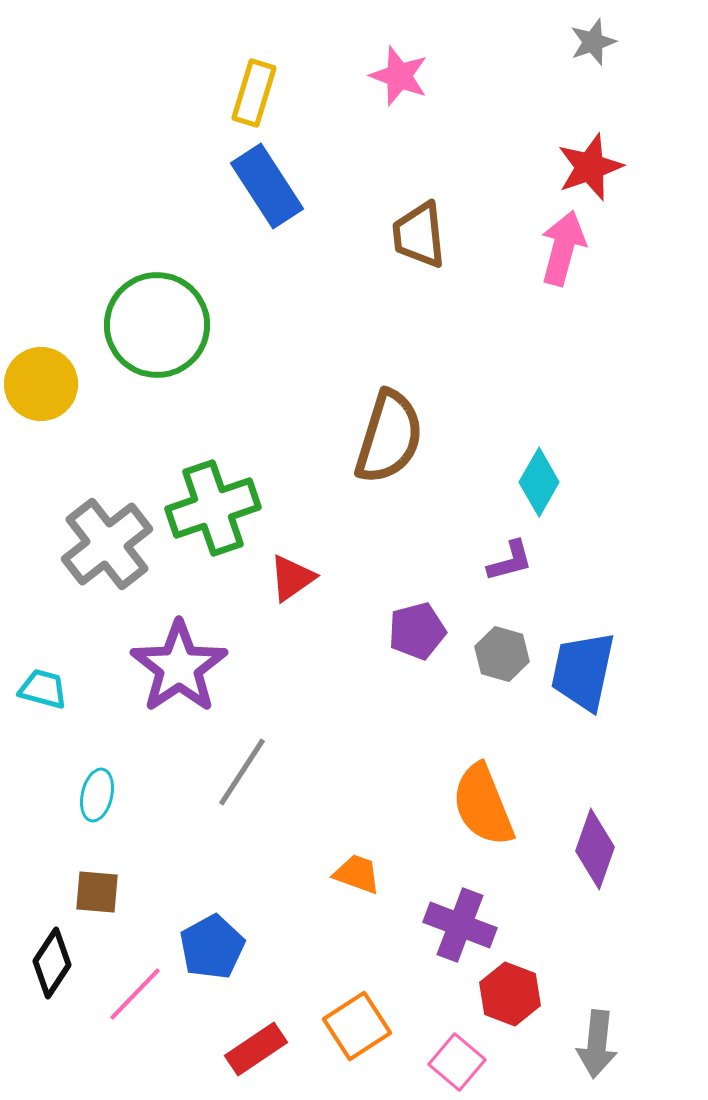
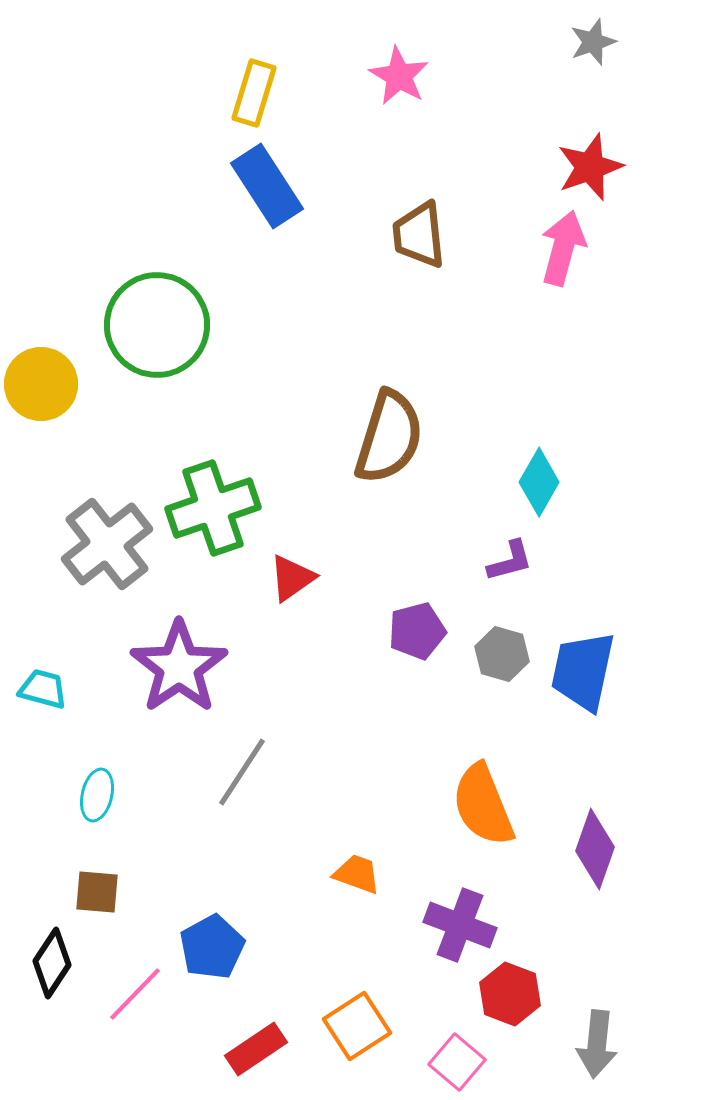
pink star: rotated 10 degrees clockwise
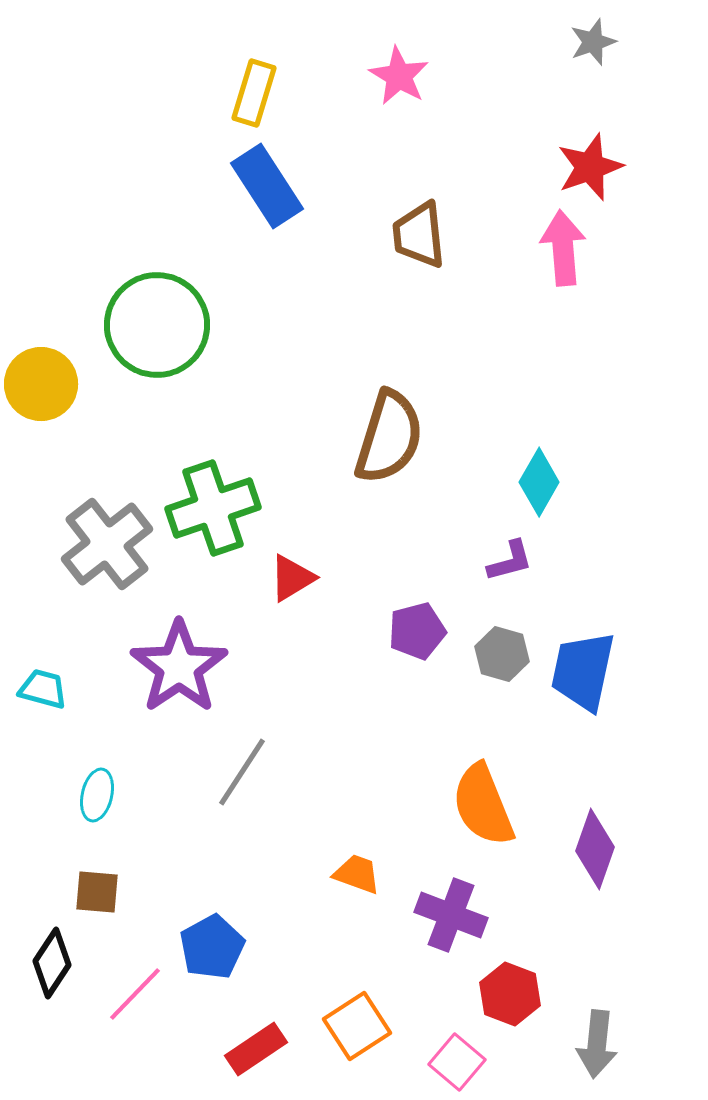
pink arrow: rotated 20 degrees counterclockwise
red triangle: rotated 4 degrees clockwise
purple cross: moved 9 px left, 10 px up
